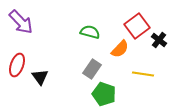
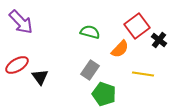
red ellipse: rotated 40 degrees clockwise
gray rectangle: moved 2 px left, 1 px down
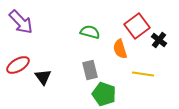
orange semicircle: rotated 120 degrees clockwise
red ellipse: moved 1 px right
gray rectangle: rotated 48 degrees counterclockwise
black triangle: moved 3 px right
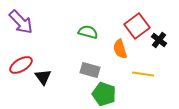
green semicircle: moved 2 px left
red ellipse: moved 3 px right
gray rectangle: rotated 60 degrees counterclockwise
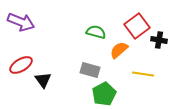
purple arrow: rotated 24 degrees counterclockwise
green semicircle: moved 8 px right
black cross: rotated 28 degrees counterclockwise
orange semicircle: moved 1 px left, 1 px down; rotated 66 degrees clockwise
black triangle: moved 3 px down
green pentagon: rotated 25 degrees clockwise
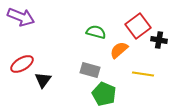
purple arrow: moved 5 px up
red square: moved 1 px right
red ellipse: moved 1 px right, 1 px up
black triangle: rotated 12 degrees clockwise
green pentagon: rotated 20 degrees counterclockwise
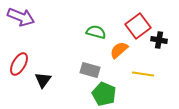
red ellipse: moved 3 px left; rotated 30 degrees counterclockwise
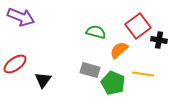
red ellipse: moved 4 px left; rotated 25 degrees clockwise
green pentagon: moved 9 px right, 11 px up
